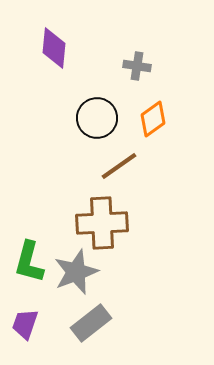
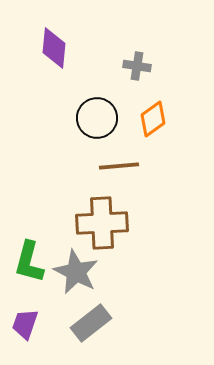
brown line: rotated 30 degrees clockwise
gray star: rotated 24 degrees counterclockwise
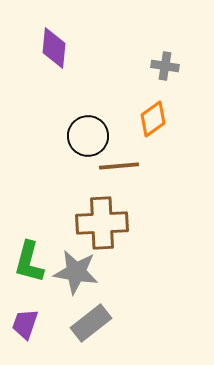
gray cross: moved 28 px right
black circle: moved 9 px left, 18 px down
gray star: rotated 18 degrees counterclockwise
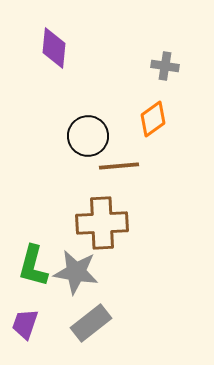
green L-shape: moved 4 px right, 4 px down
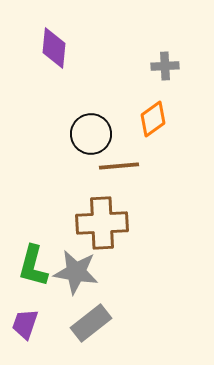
gray cross: rotated 12 degrees counterclockwise
black circle: moved 3 px right, 2 px up
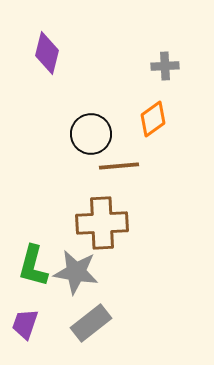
purple diamond: moved 7 px left, 5 px down; rotated 9 degrees clockwise
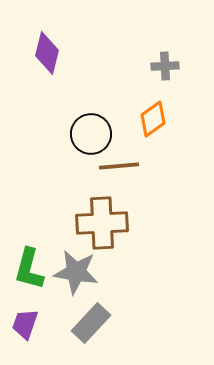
green L-shape: moved 4 px left, 3 px down
gray rectangle: rotated 9 degrees counterclockwise
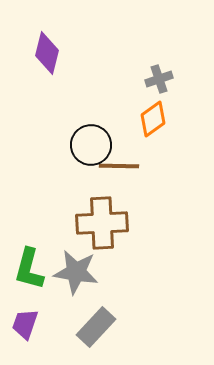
gray cross: moved 6 px left, 13 px down; rotated 16 degrees counterclockwise
black circle: moved 11 px down
brown line: rotated 6 degrees clockwise
gray rectangle: moved 5 px right, 4 px down
